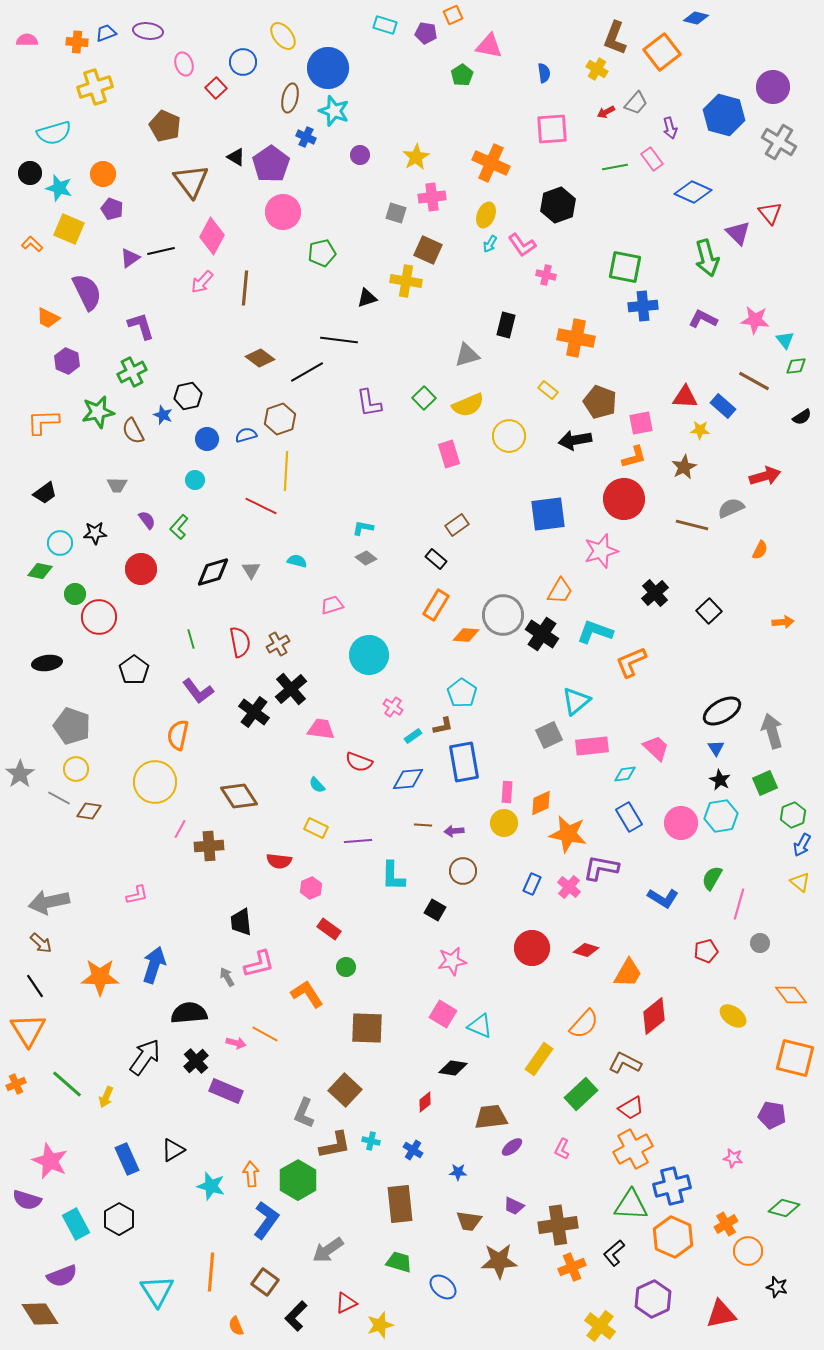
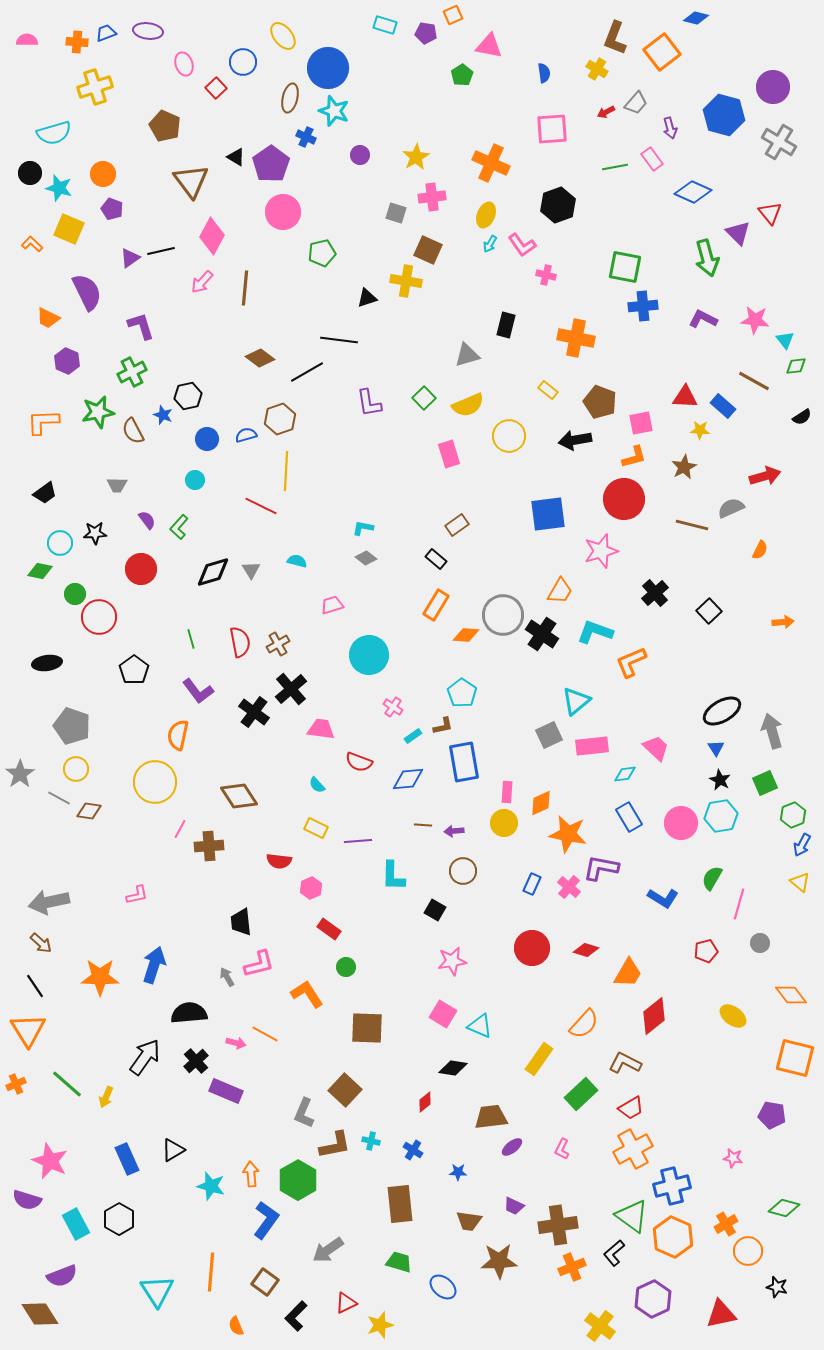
green triangle at (631, 1205): moved 1 px right, 11 px down; rotated 33 degrees clockwise
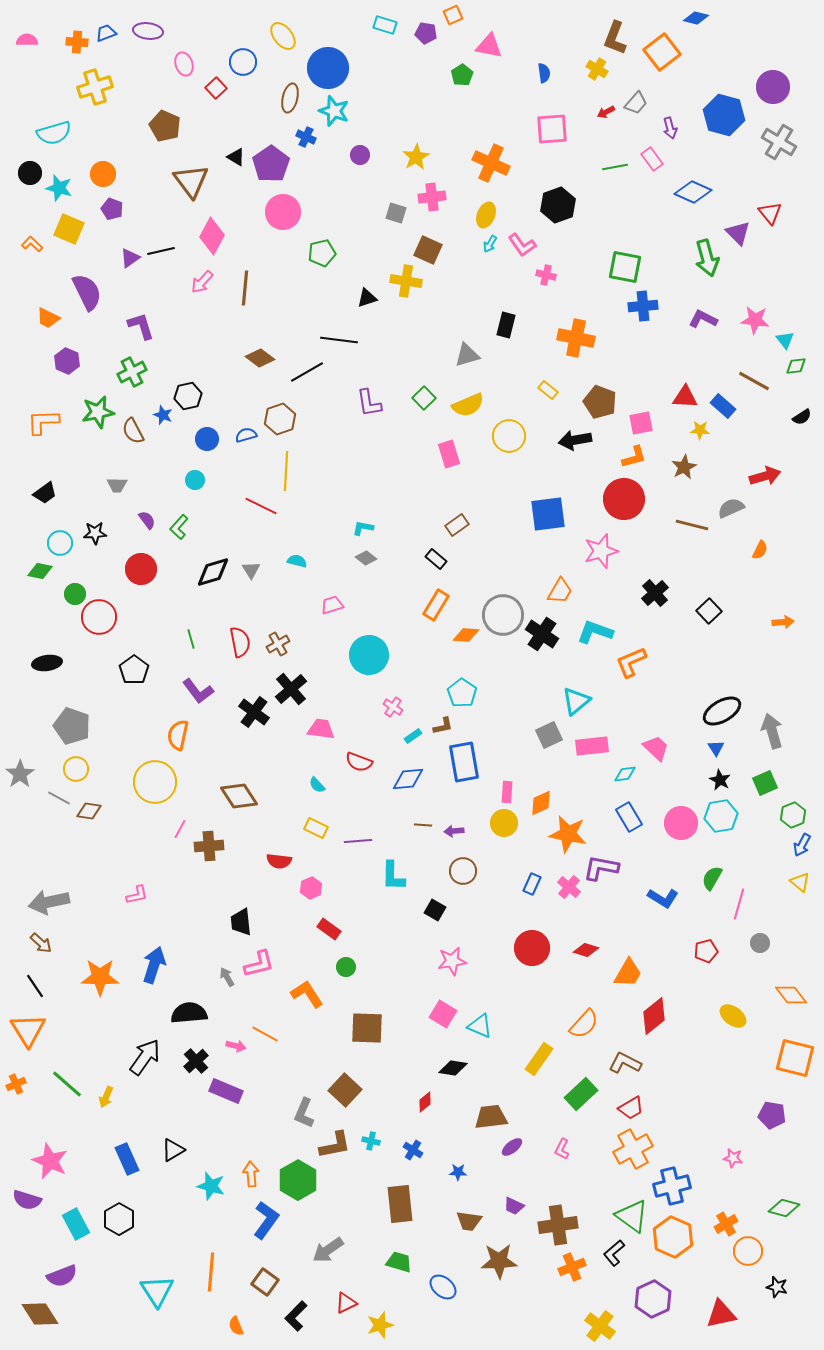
pink arrow at (236, 1043): moved 3 px down
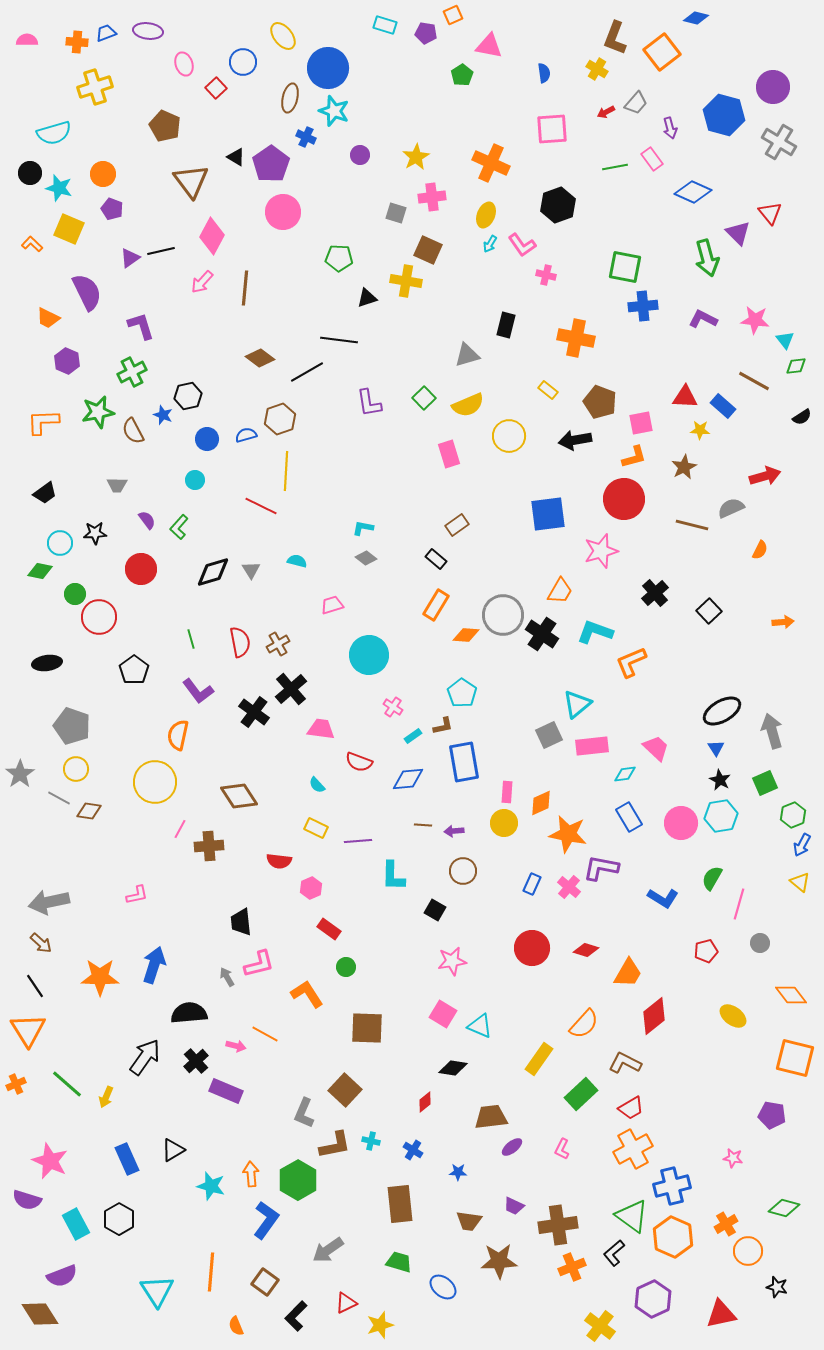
green pentagon at (322, 253): moved 17 px right, 5 px down; rotated 16 degrees clockwise
cyan triangle at (576, 701): moved 1 px right, 3 px down
